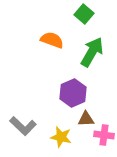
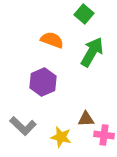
purple hexagon: moved 30 px left, 11 px up
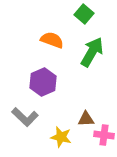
gray L-shape: moved 2 px right, 9 px up
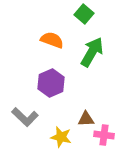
purple hexagon: moved 8 px right, 1 px down
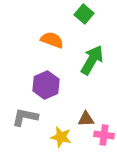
green arrow: moved 8 px down
purple hexagon: moved 5 px left, 2 px down
gray L-shape: rotated 148 degrees clockwise
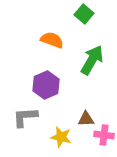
gray L-shape: rotated 16 degrees counterclockwise
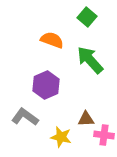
green square: moved 3 px right, 3 px down
green arrow: moved 2 px left; rotated 72 degrees counterclockwise
gray L-shape: rotated 40 degrees clockwise
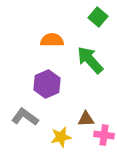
green square: moved 11 px right
orange semicircle: rotated 20 degrees counterclockwise
purple hexagon: moved 1 px right, 1 px up
yellow star: rotated 25 degrees counterclockwise
